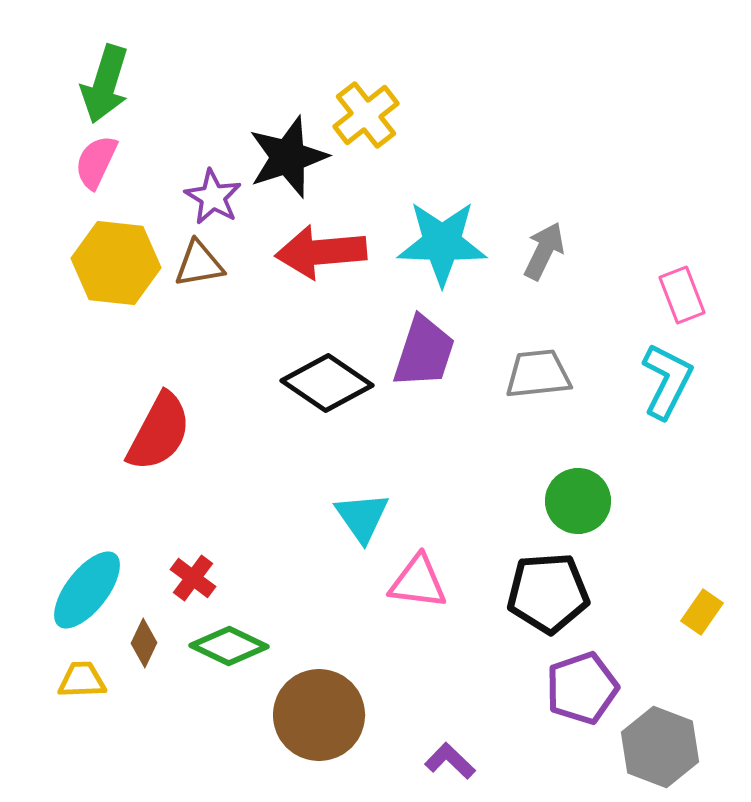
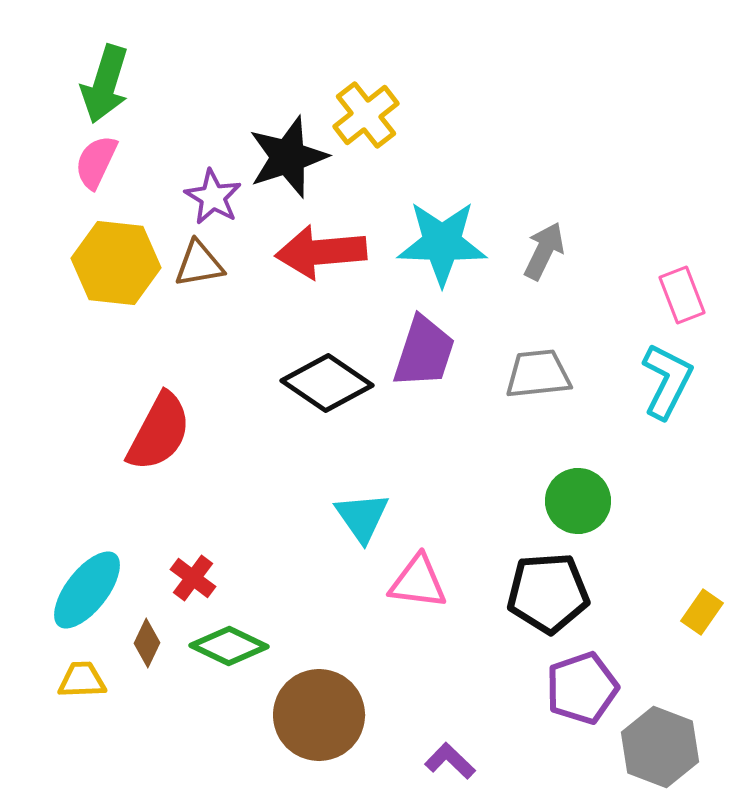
brown diamond: moved 3 px right
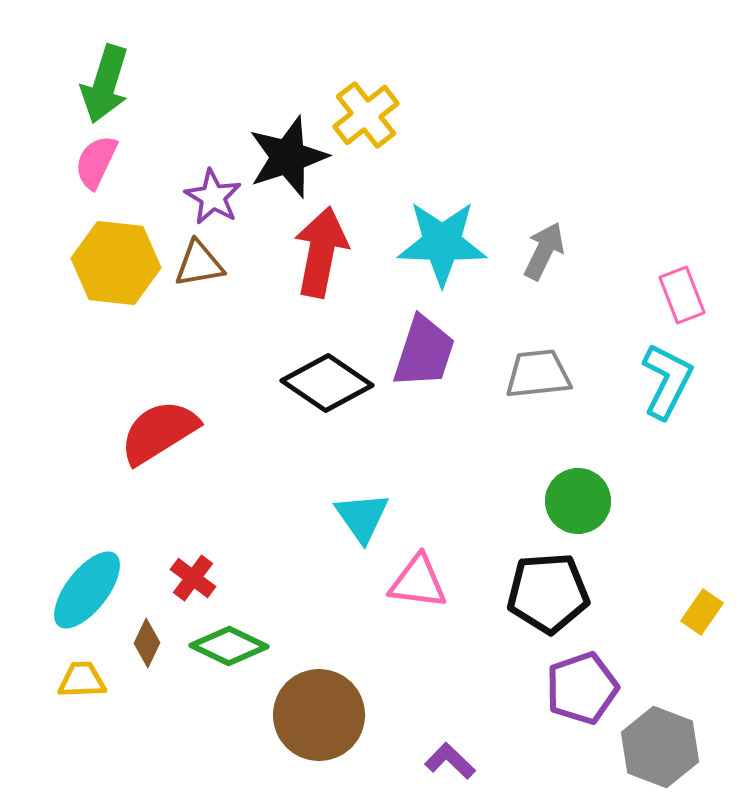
red arrow: rotated 106 degrees clockwise
red semicircle: rotated 150 degrees counterclockwise
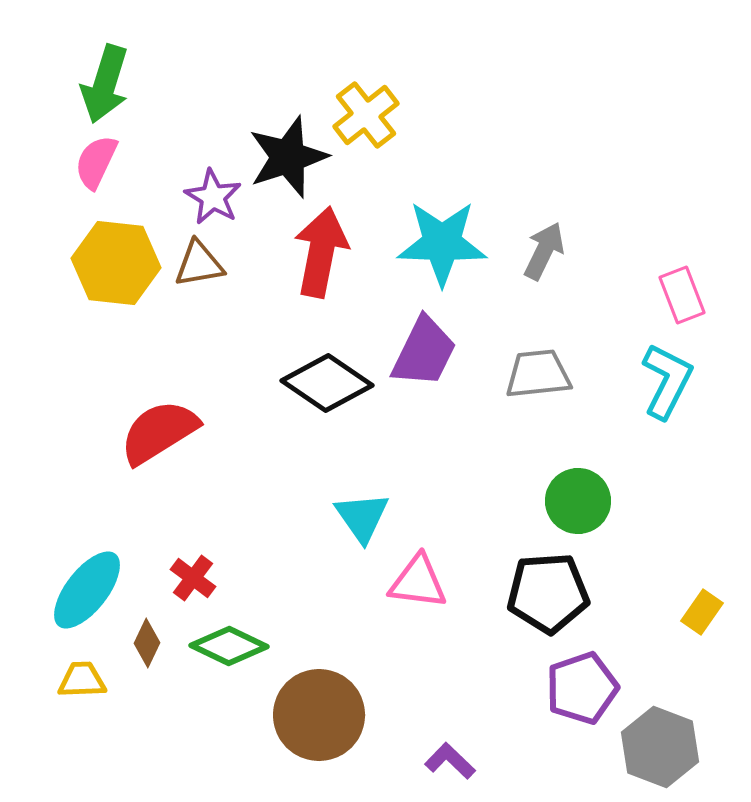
purple trapezoid: rotated 8 degrees clockwise
